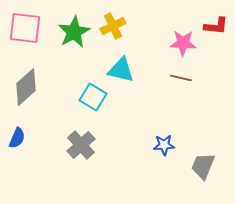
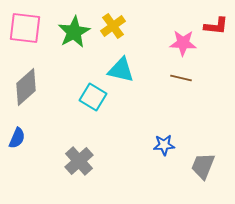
yellow cross: rotated 10 degrees counterclockwise
gray cross: moved 2 px left, 16 px down
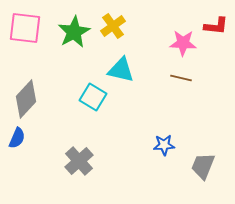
gray diamond: moved 12 px down; rotated 6 degrees counterclockwise
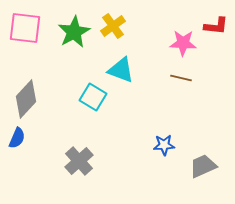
cyan triangle: rotated 8 degrees clockwise
gray trapezoid: rotated 44 degrees clockwise
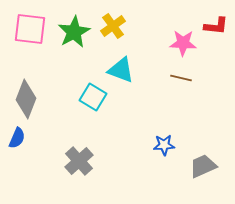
pink square: moved 5 px right, 1 px down
gray diamond: rotated 21 degrees counterclockwise
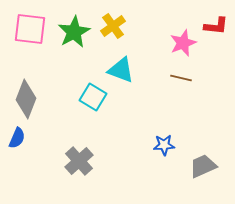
pink star: rotated 24 degrees counterclockwise
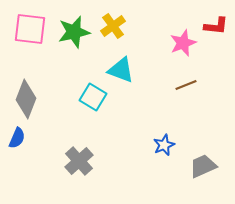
green star: rotated 16 degrees clockwise
brown line: moved 5 px right, 7 px down; rotated 35 degrees counterclockwise
blue star: rotated 20 degrees counterclockwise
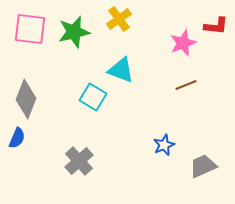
yellow cross: moved 6 px right, 7 px up
